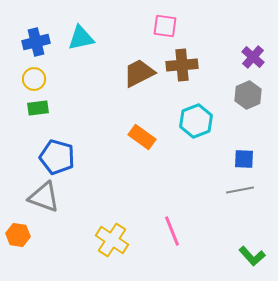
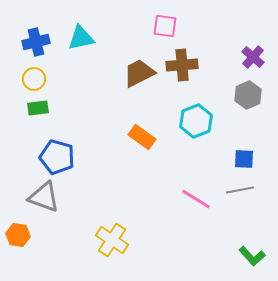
pink line: moved 24 px right, 32 px up; rotated 36 degrees counterclockwise
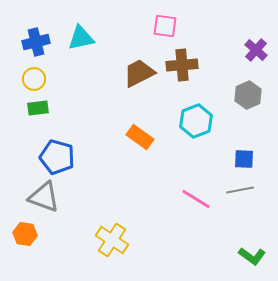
purple cross: moved 3 px right, 7 px up
orange rectangle: moved 2 px left
orange hexagon: moved 7 px right, 1 px up
green L-shape: rotated 12 degrees counterclockwise
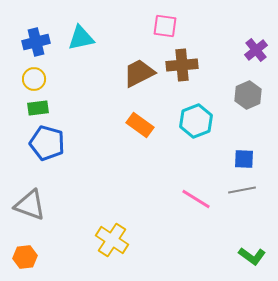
purple cross: rotated 10 degrees clockwise
orange rectangle: moved 12 px up
blue pentagon: moved 10 px left, 14 px up
gray line: moved 2 px right
gray triangle: moved 14 px left, 8 px down
orange hexagon: moved 23 px down; rotated 15 degrees counterclockwise
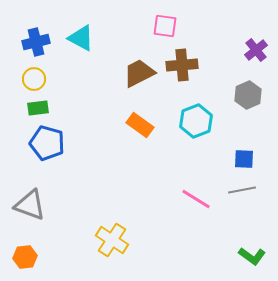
cyan triangle: rotated 40 degrees clockwise
